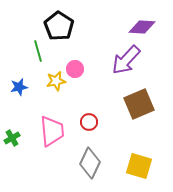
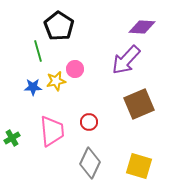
blue star: moved 14 px right; rotated 12 degrees clockwise
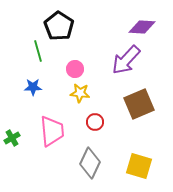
yellow star: moved 24 px right, 12 px down; rotated 18 degrees clockwise
red circle: moved 6 px right
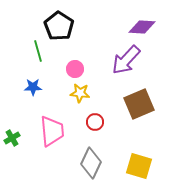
gray diamond: moved 1 px right
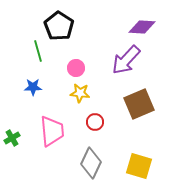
pink circle: moved 1 px right, 1 px up
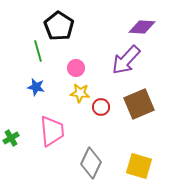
blue star: moved 3 px right; rotated 12 degrees clockwise
red circle: moved 6 px right, 15 px up
green cross: moved 1 px left
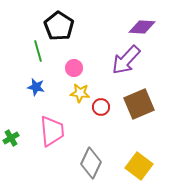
pink circle: moved 2 px left
yellow square: rotated 20 degrees clockwise
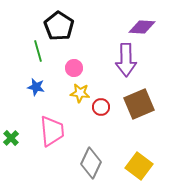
purple arrow: rotated 44 degrees counterclockwise
green cross: rotated 14 degrees counterclockwise
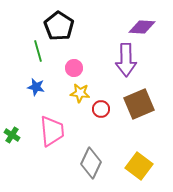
red circle: moved 2 px down
green cross: moved 1 px right, 3 px up; rotated 14 degrees counterclockwise
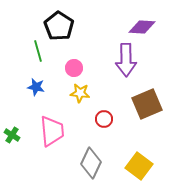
brown square: moved 8 px right
red circle: moved 3 px right, 10 px down
